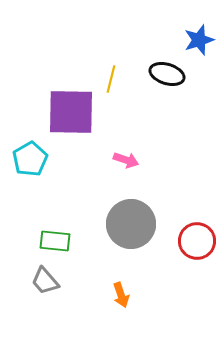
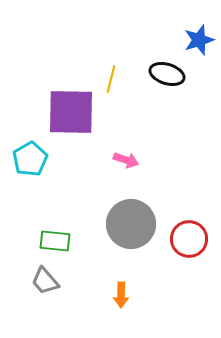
red circle: moved 8 px left, 2 px up
orange arrow: rotated 20 degrees clockwise
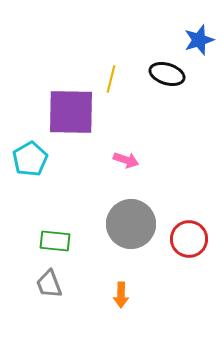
gray trapezoid: moved 4 px right, 3 px down; rotated 20 degrees clockwise
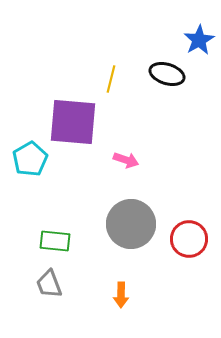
blue star: rotated 12 degrees counterclockwise
purple square: moved 2 px right, 10 px down; rotated 4 degrees clockwise
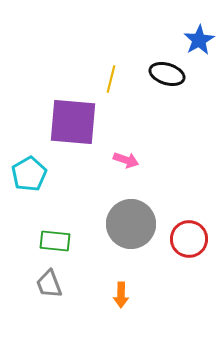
cyan pentagon: moved 1 px left, 15 px down
